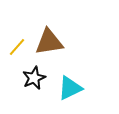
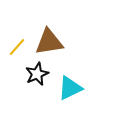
black star: moved 3 px right, 4 px up
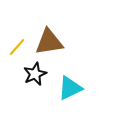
black star: moved 2 px left
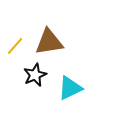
yellow line: moved 2 px left, 1 px up
black star: moved 1 px down
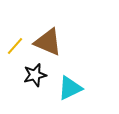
brown triangle: moved 1 px left; rotated 32 degrees clockwise
black star: rotated 10 degrees clockwise
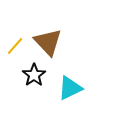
brown triangle: rotated 24 degrees clockwise
black star: moved 1 px left; rotated 20 degrees counterclockwise
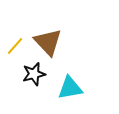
black star: moved 1 px up; rotated 20 degrees clockwise
cyan triangle: rotated 16 degrees clockwise
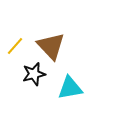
brown triangle: moved 3 px right, 4 px down
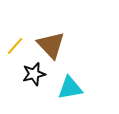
brown triangle: moved 1 px up
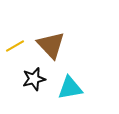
yellow line: rotated 18 degrees clockwise
black star: moved 5 px down
